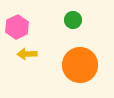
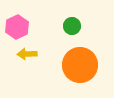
green circle: moved 1 px left, 6 px down
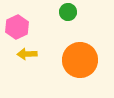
green circle: moved 4 px left, 14 px up
orange circle: moved 5 px up
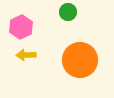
pink hexagon: moved 4 px right
yellow arrow: moved 1 px left, 1 px down
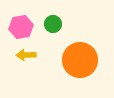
green circle: moved 15 px left, 12 px down
pink hexagon: rotated 15 degrees clockwise
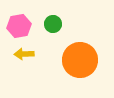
pink hexagon: moved 2 px left, 1 px up
yellow arrow: moved 2 px left, 1 px up
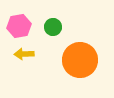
green circle: moved 3 px down
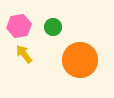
yellow arrow: rotated 54 degrees clockwise
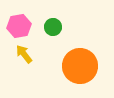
orange circle: moved 6 px down
